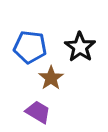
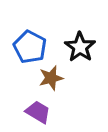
blue pentagon: rotated 20 degrees clockwise
brown star: rotated 20 degrees clockwise
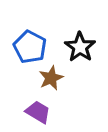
brown star: rotated 10 degrees counterclockwise
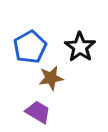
blue pentagon: rotated 16 degrees clockwise
brown star: rotated 15 degrees clockwise
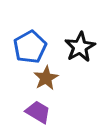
black star: rotated 8 degrees clockwise
brown star: moved 5 px left; rotated 20 degrees counterclockwise
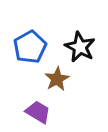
black star: rotated 16 degrees counterclockwise
brown star: moved 11 px right, 1 px down
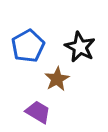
blue pentagon: moved 2 px left, 1 px up
